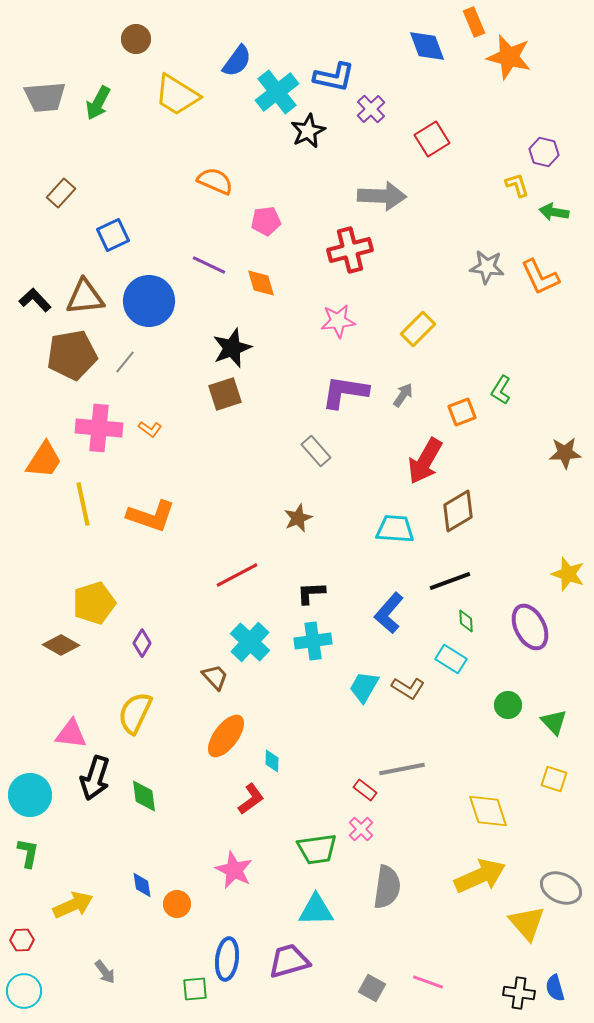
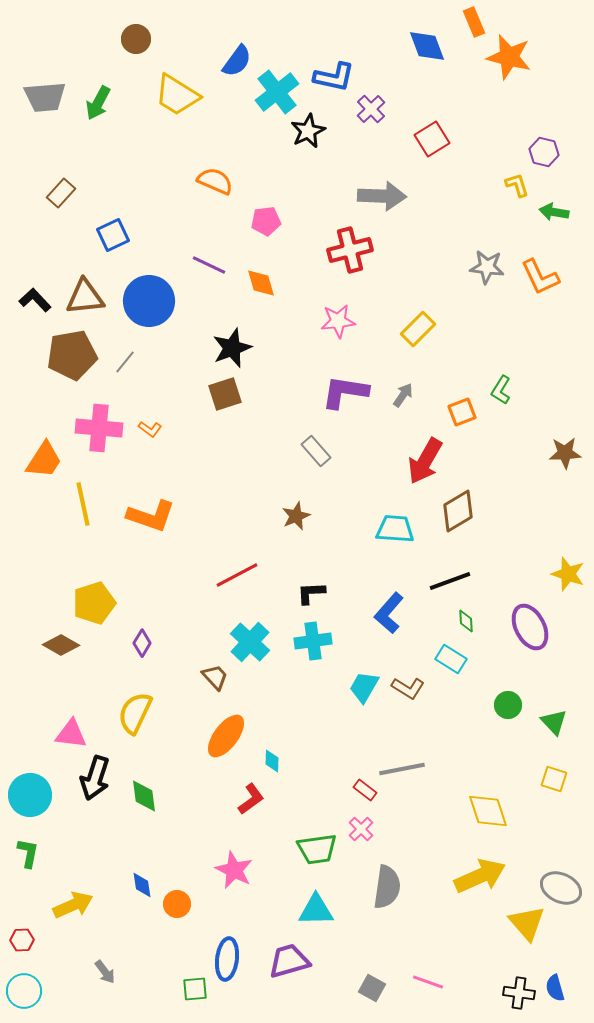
brown star at (298, 518): moved 2 px left, 2 px up
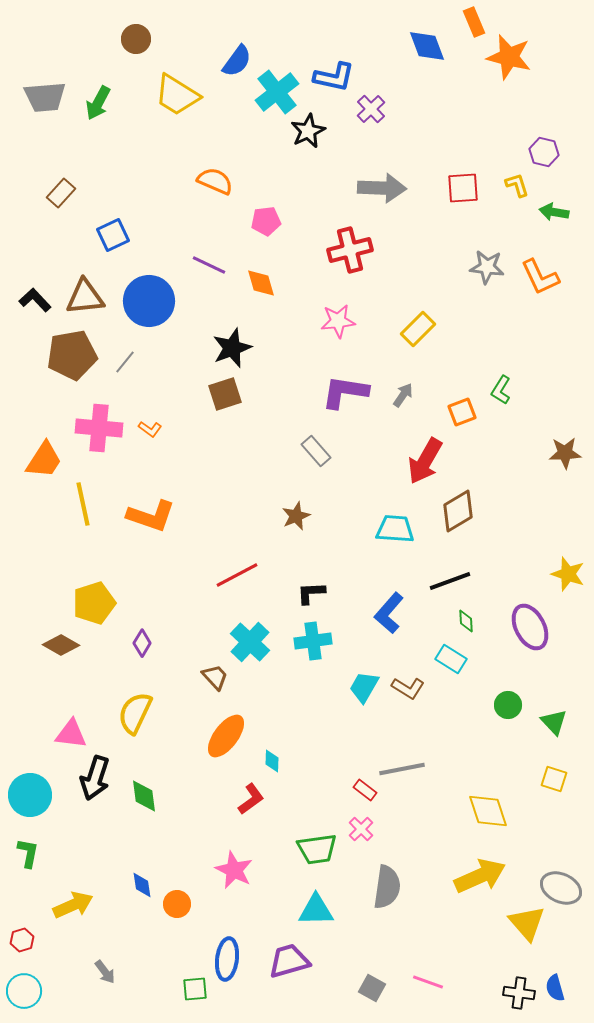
red square at (432, 139): moved 31 px right, 49 px down; rotated 28 degrees clockwise
gray arrow at (382, 196): moved 8 px up
red hexagon at (22, 940): rotated 15 degrees counterclockwise
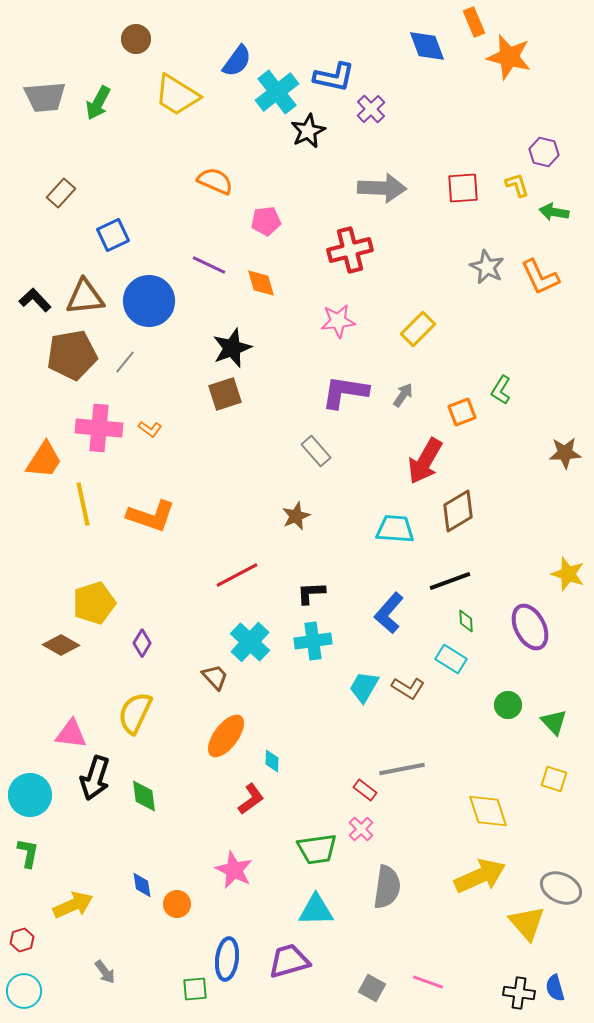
gray star at (487, 267): rotated 20 degrees clockwise
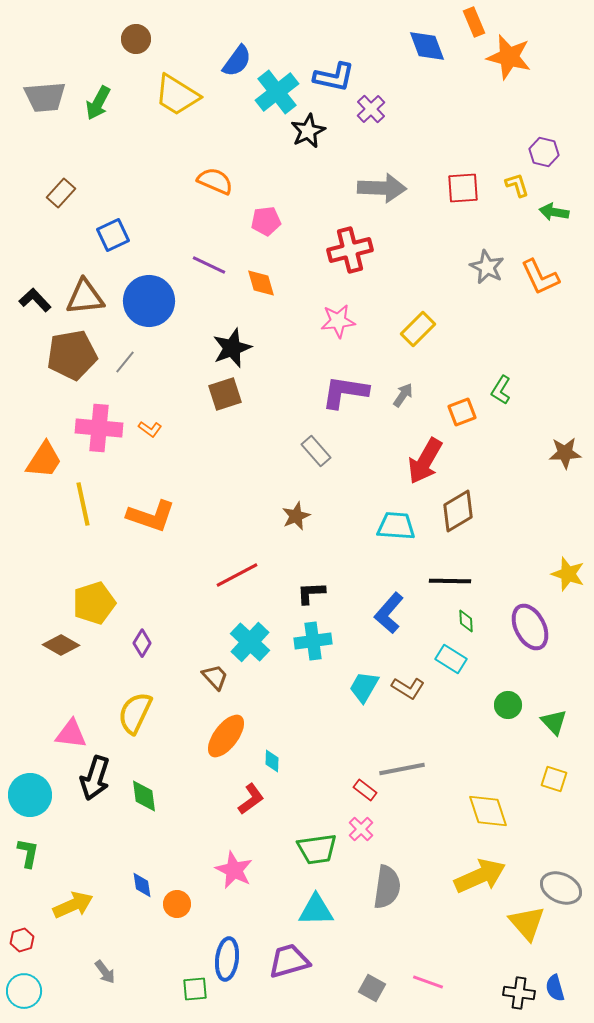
cyan trapezoid at (395, 529): moved 1 px right, 3 px up
black line at (450, 581): rotated 21 degrees clockwise
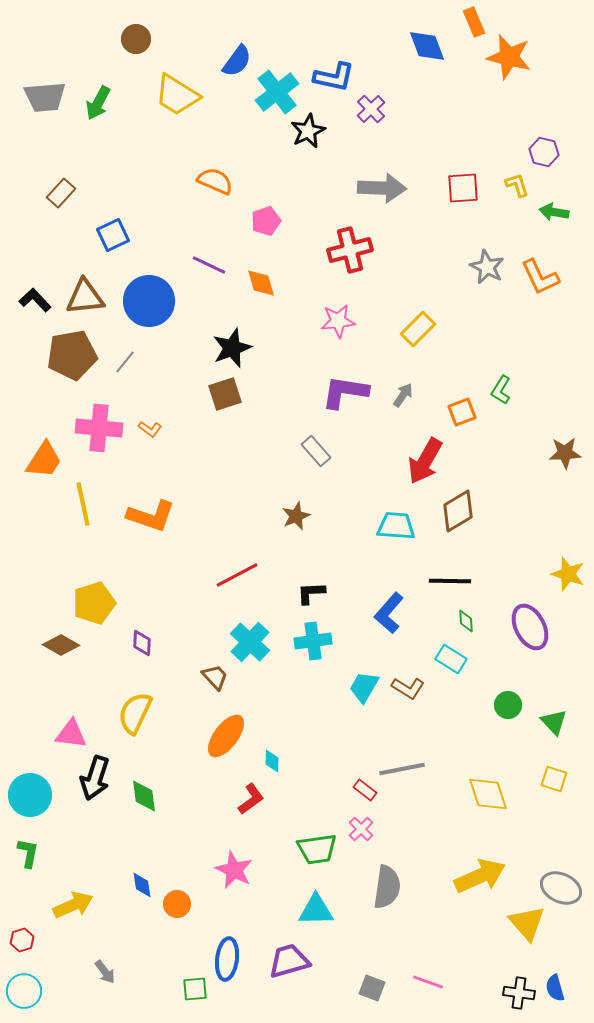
pink pentagon at (266, 221): rotated 12 degrees counterclockwise
purple diamond at (142, 643): rotated 28 degrees counterclockwise
yellow diamond at (488, 811): moved 17 px up
gray square at (372, 988): rotated 8 degrees counterclockwise
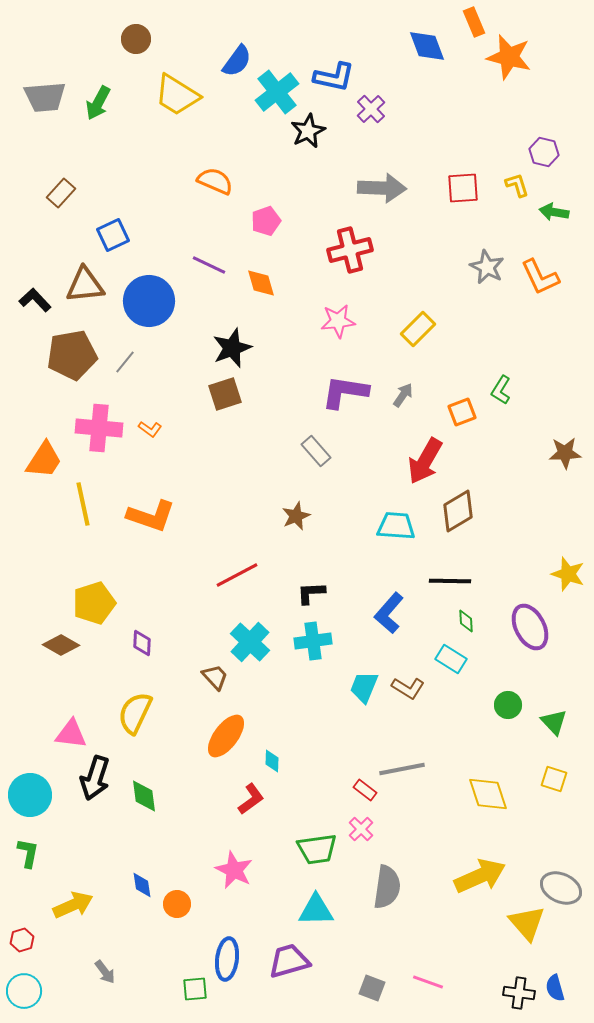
brown triangle at (85, 297): moved 12 px up
cyan trapezoid at (364, 687): rotated 8 degrees counterclockwise
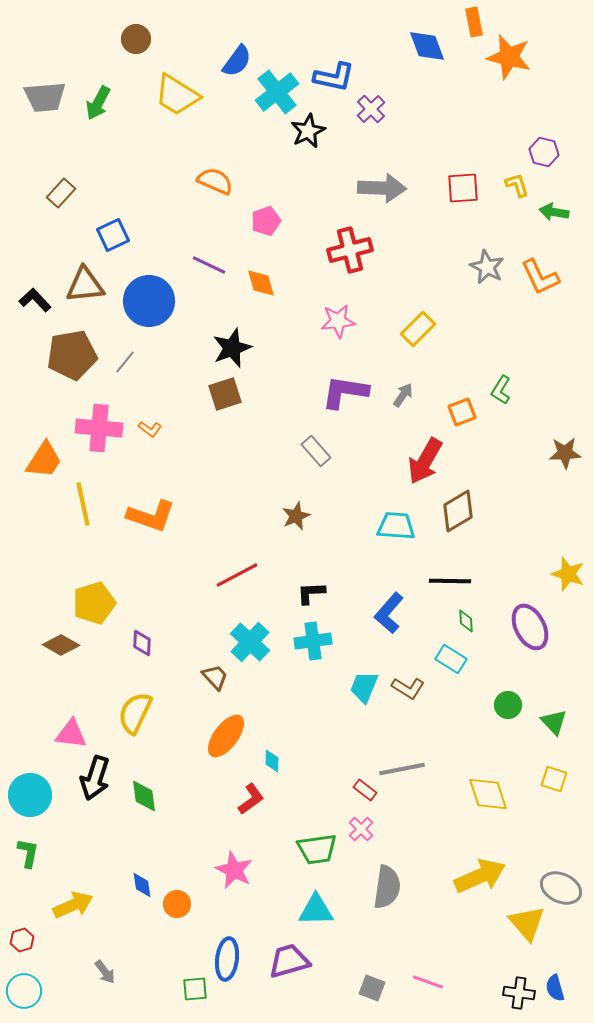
orange rectangle at (474, 22): rotated 12 degrees clockwise
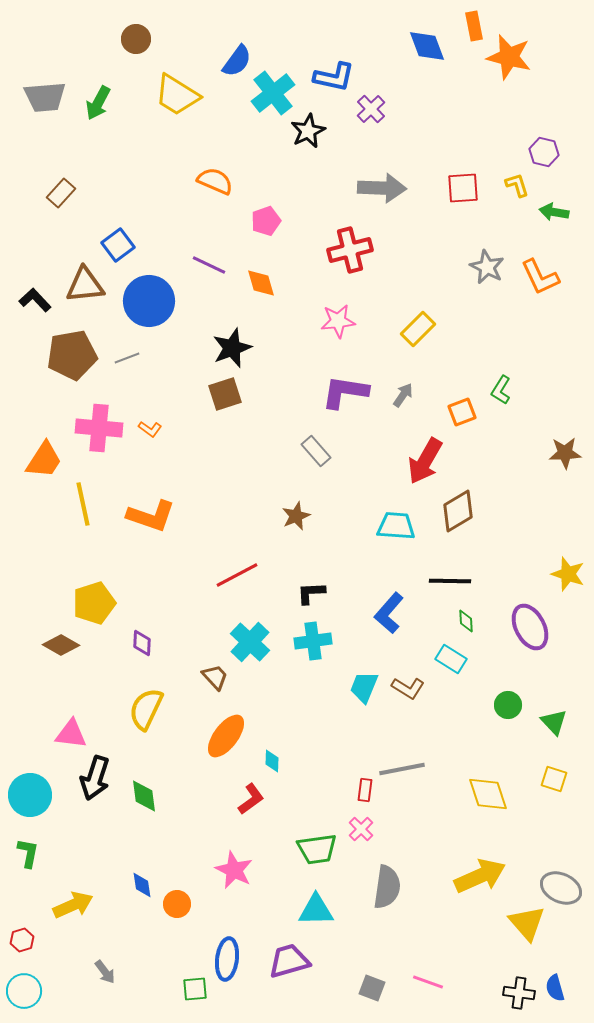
orange rectangle at (474, 22): moved 4 px down
cyan cross at (277, 92): moved 4 px left, 1 px down
blue square at (113, 235): moved 5 px right, 10 px down; rotated 12 degrees counterclockwise
gray line at (125, 362): moved 2 px right, 4 px up; rotated 30 degrees clockwise
yellow semicircle at (135, 713): moved 11 px right, 4 px up
red rectangle at (365, 790): rotated 60 degrees clockwise
